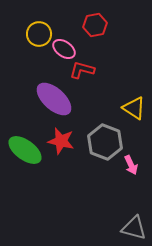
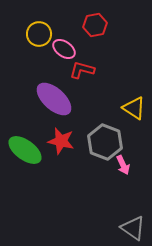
pink arrow: moved 8 px left
gray triangle: moved 1 px left; rotated 20 degrees clockwise
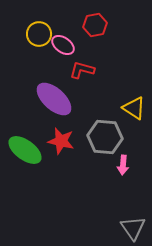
pink ellipse: moved 1 px left, 4 px up
gray hexagon: moved 5 px up; rotated 16 degrees counterclockwise
pink arrow: rotated 30 degrees clockwise
gray triangle: rotated 20 degrees clockwise
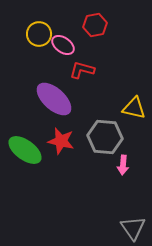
yellow triangle: rotated 20 degrees counterclockwise
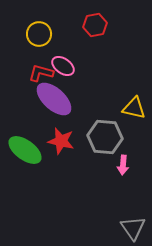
pink ellipse: moved 21 px down
red L-shape: moved 41 px left, 3 px down
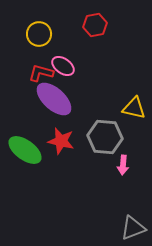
gray triangle: rotated 44 degrees clockwise
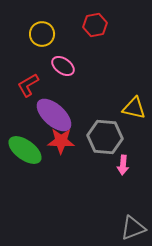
yellow circle: moved 3 px right
red L-shape: moved 13 px left, 12 px down; rotated 45 degrees counterclockwise
purple ellipse: moved 16 px down
red star: rotated 12 degrees counterclockwise
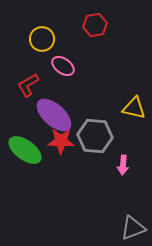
yellow circle: moved 5 px down
gray hexagon: moved 10 px left, 1 px up
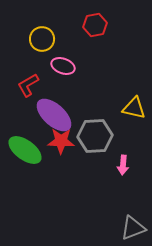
pink ellipse: rotated 15 degrees counterclockwise
gray hexagon: rotated 8 degrees counterclockwise
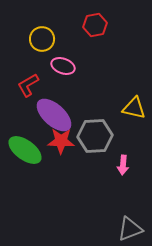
gray triangle: moved 3 px left, 1 px down
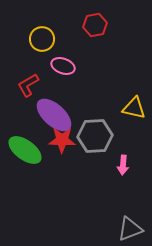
red star: moved 1 px right, 1 px up
